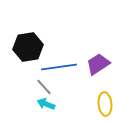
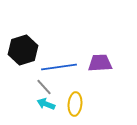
black hexagon: moved 5 px left, 3 px down; rotated 8 degrees counterclockwise
purple trapezoid: moved 2 px right, 1 px up; rotated 30 degrees clockwise
yellow ellipse: moved 30 px left; rotated 10 degrees clockwise
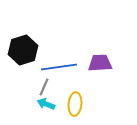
gray line: rotated 66 degrees clockwise
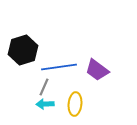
purple trapezoid: moved 3 px left, 7 px down; rotated 140 degrees counterclockwise
cyan arrow: moved 1 px left; rotated 24 degrees counterclockwise
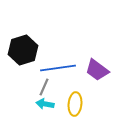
blue line: moved 1 px left, 1 px down
cyan arrow: rotated 12 degrees clockwise
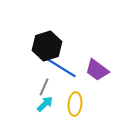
black hexagon: moved 24 px right, 4 px up
blue line: moved 2 px right, 1 px up; rotated 40 degrees clockwise
cyan arrow: rotated 126 degrees clockwise
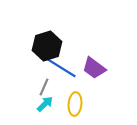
purple trapezoid: moved 3 px left, 2 px up
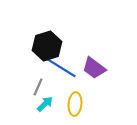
gray line: moved 6 px left
